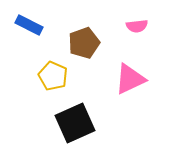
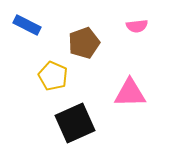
blue rectangle: moved 2 px left
pink triangle: moved 14 px down; rotated 24 degrees clockwise
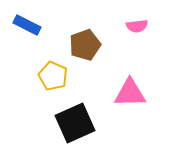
brown pentagon: moved 1 px right, 2 px down
